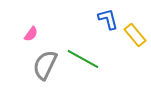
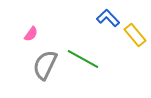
blue L-shape: moved 1 px up; rotated 30 degrees counterclockwise
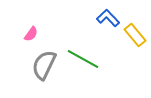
gray semicircle: moved 1 px left
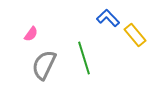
green line: moved 1 px right, 1 px up; rotated 44 degrees clockwise
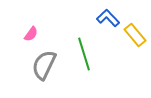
green line: moved 4 px up
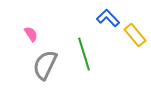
pink semicircle: rotated 70 degrees counterclockwise
gray semicircle: moved 1 px right
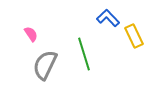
yellow rectangle: moved 1 px left, 1 px down; rotated 15 degrees clockwise
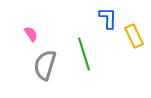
blue L-shape: rotated 45 degrees clockwise
gray semicircle: rotated 8 degrees counterclockwise
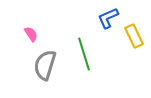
blue L-shape: rotated 115 degrees counterclockwise
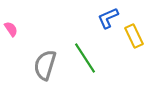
pink semicircle: moved 20 px left, 5 px up
green line: moved 1 px right, 4 px down; rotated 16 degrees counterclockwise
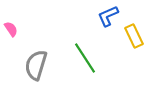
blue L-shape: moved 2 px up
gray semicircle: moved 9 px left
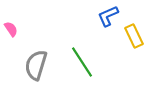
green line: moved 3 px left, 4 px down
